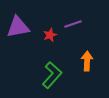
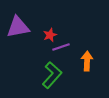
purple line: moved 12 px left, 23 px down
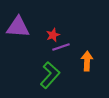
purple triangle: rotated 15 degrees clockwise
red star: moved 3 px right
green L-shape: moved 2 px left
